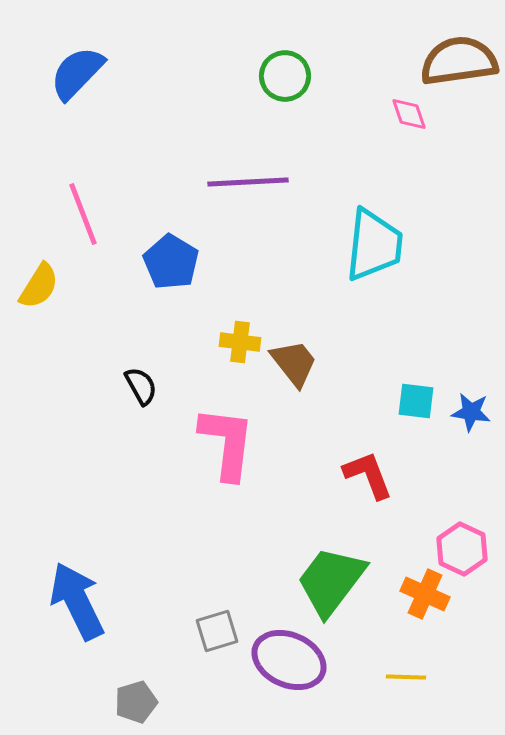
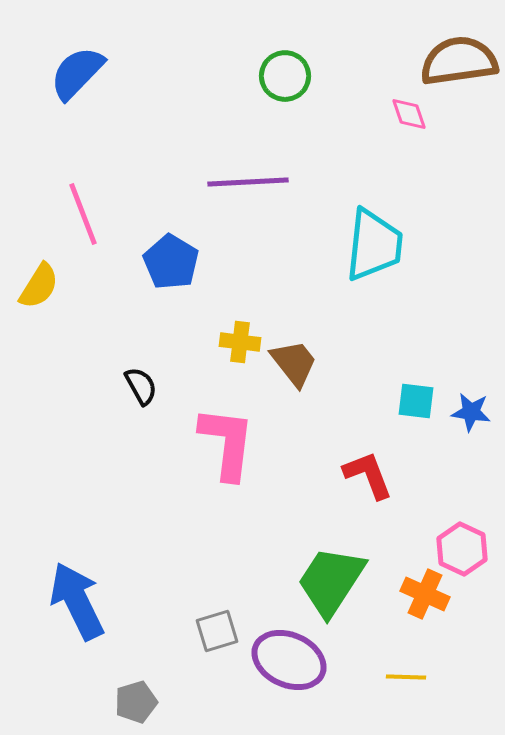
green trapezoid: rotated 4 degrees counterclockwise
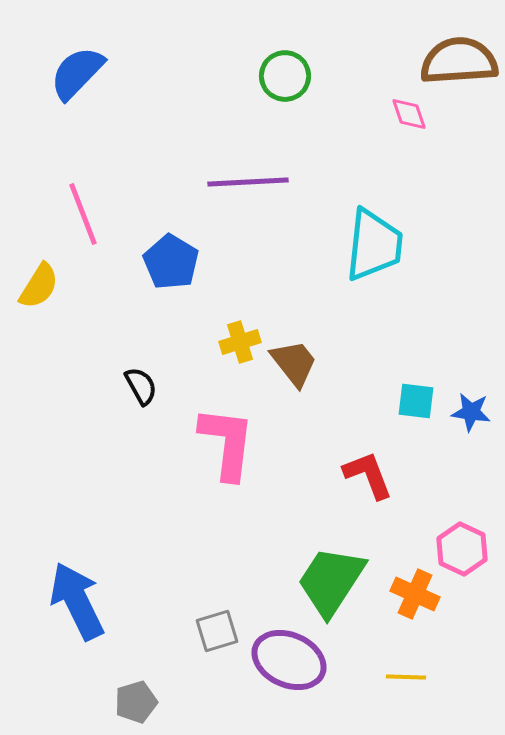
brown semicircle: rotated 4 degrees clockwise
yellow cross: rotated 24 degrees counterclockwise
orange cross: moved 10 px left
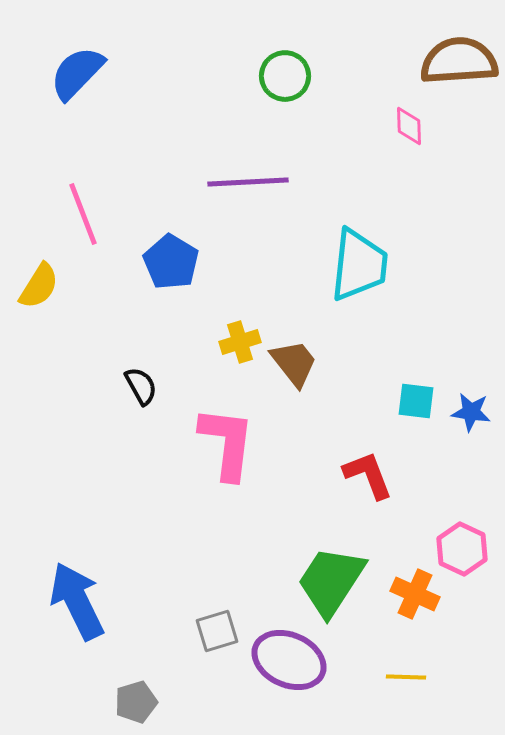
pink diamond: moved 12 px down; rotated 18 degrees clockwise
cyan trapezoid: moved 15 px left, 20 px down
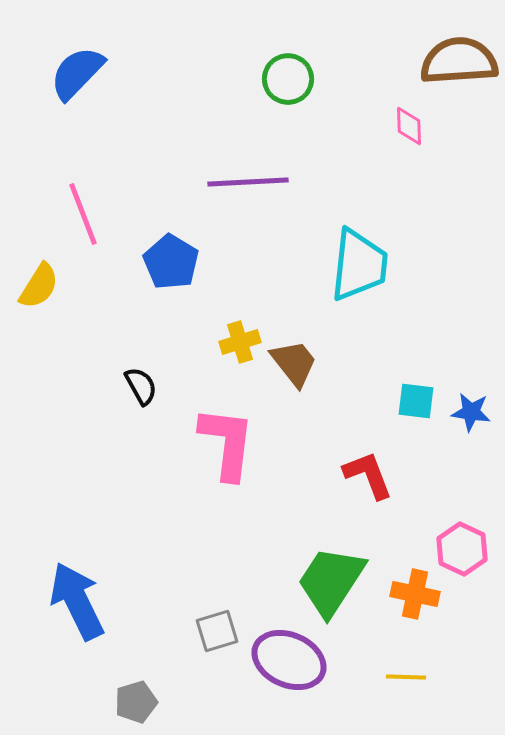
green circle: moved 3 px right, 3 px down
orange cross: rotated 12 degrees counterclockwise
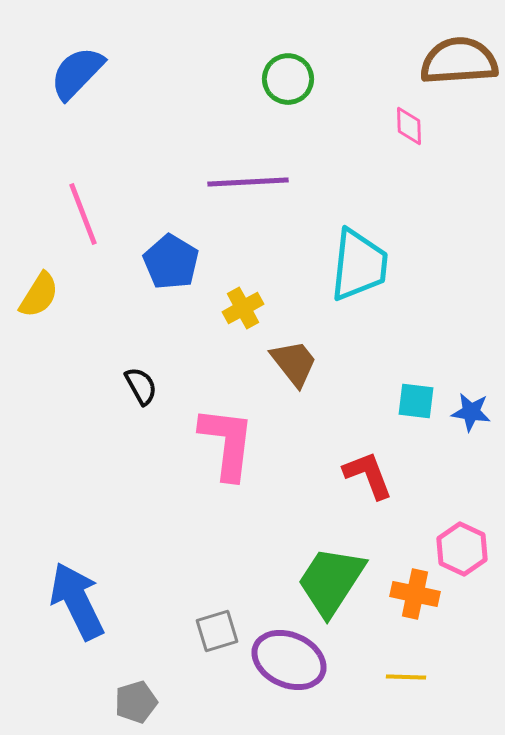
yellow semicircle: moved 9 px down
yellow cross: moved 3 px right, 34 px up; rotated 12 degrees counterclockwise
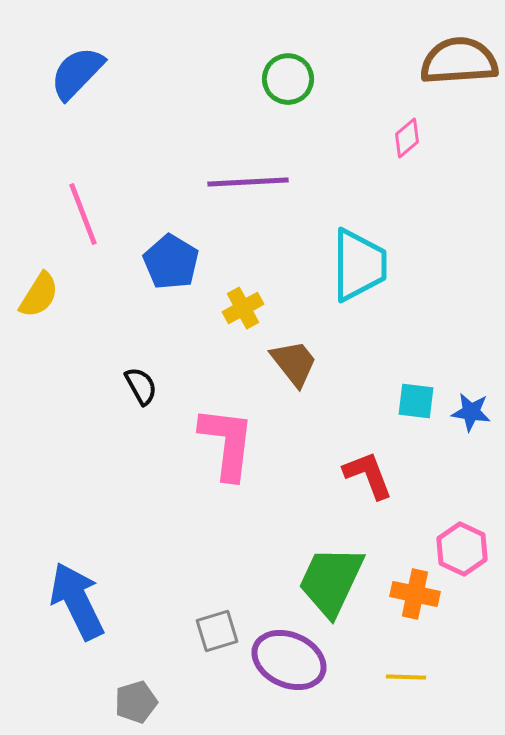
pink diamond: moved 2 px left, 12 px down; rotated 51 degrees clockwise
cyan trapezoid: rotated 6 degrees counterclockwise
green trapezoid: rotated 8 degrees counterclockwise
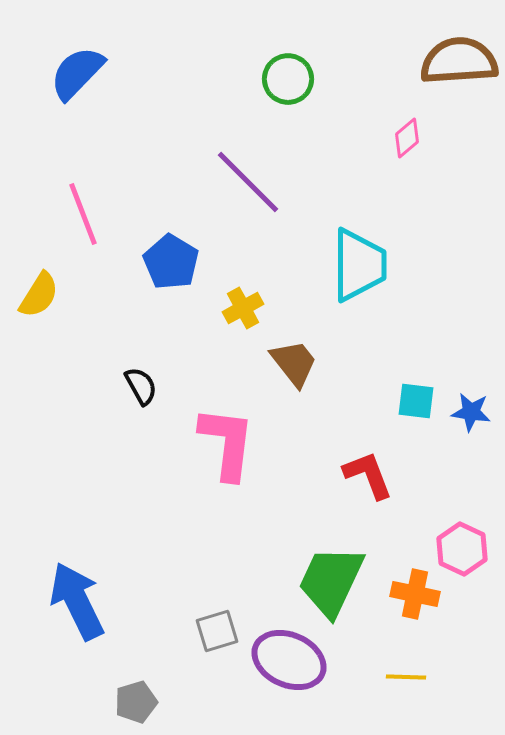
purple line: rotated 48 degrees clockwise
